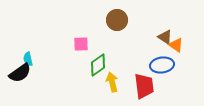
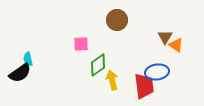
brown triangle: rotated 28 degrees clockwise
blue ellipse: moved 5 px left, 7 px down
yellow arrow: moved 2 px up
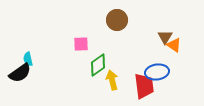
orange triangle: moved 2 px left
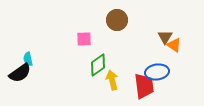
pink square: moved 3 px right, 5 px up
